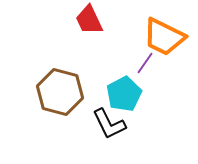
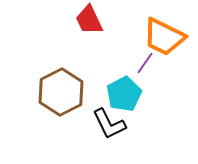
brown hexagon: moved 1 px right; rotated 18 degrees clockwise
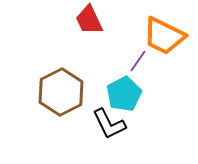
orange trapezoid: moved 1 px up
purple line: moved 7 px left, 2 px up
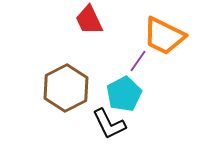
brown hexagon: moved 5 px right, 4 px up
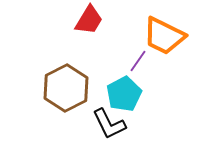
red trapezoid: rotated 124 degrees counterclockwise
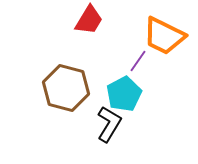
brown hexagon: rotated 18 degrees counterclockwise
black L-shape: rotated 123 degrees counterclockwise
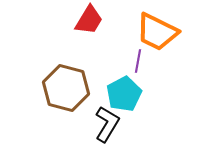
orange trapezoid: moved 7 px left, 4 px up
purple line: rotated 25 degrees counterclockwise
black L-shape: moved 2 px left
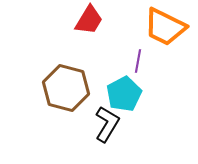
orange trapezoid: moved 8 px right, 5 px up
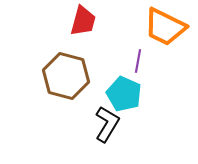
red trapezoid: moved 6 px left, 1 px down; rotated 16 degrees counterclockwise
brown hexagon: moved 12 px up
cyan pentagon: rotated 20 degrees counterclockwise
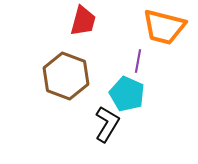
orange trapezoid: moved 1 px left; rotated 12 degrees counterclockwise
brown hexagon: rotated 6 degrees clockwise
cyan pentagon: moved 3 px right
